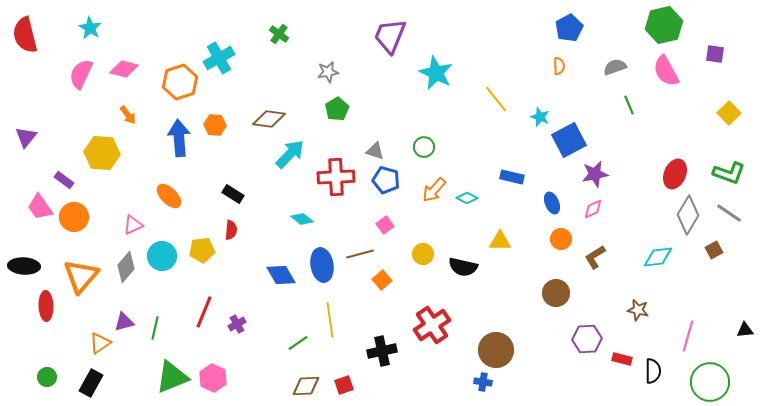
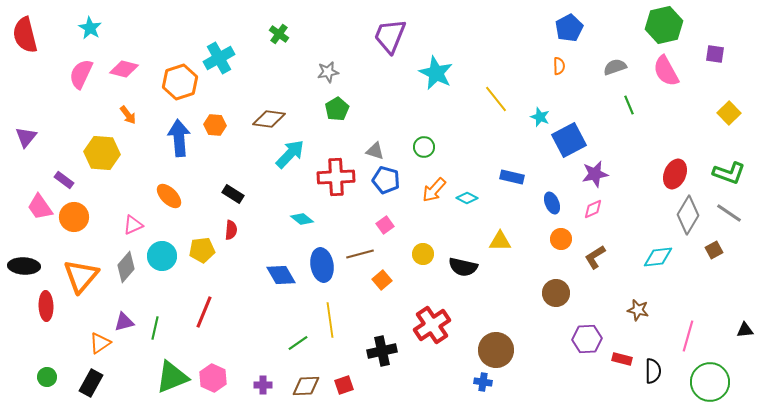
purple cross at (237, 324): moved 26 px right, 61 px down; rotated 30 degrees clockwise
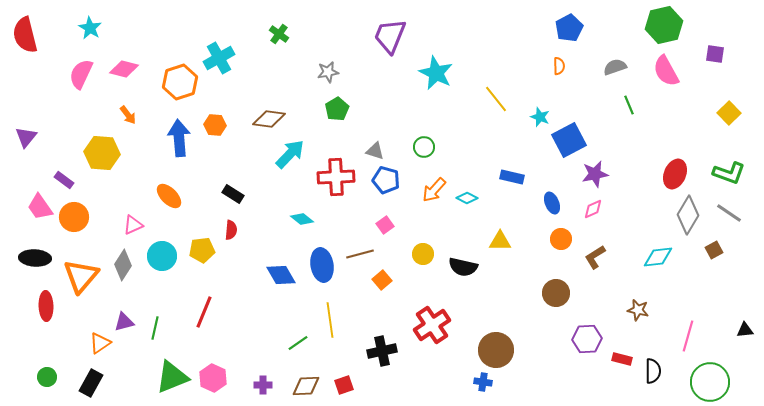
black ellipse at (24, 266): moved 11 px right, 8 px up
gray diamond at (126, 267): moved 3 px left, 2 px up; rotated 8 degrees counterclockwise
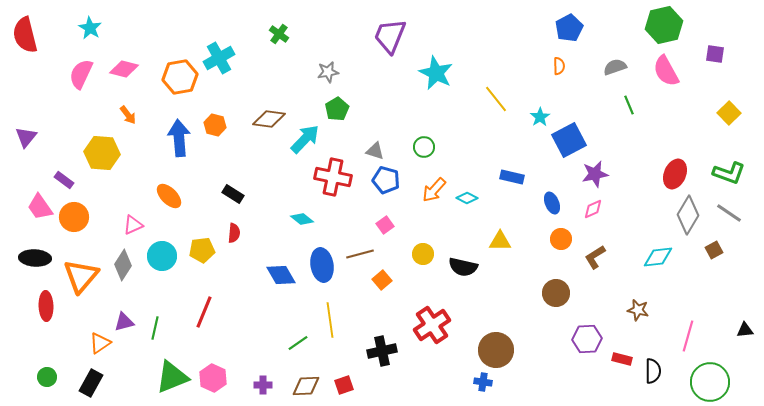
orange hexagon at (180, 82): moved 5 px up; rotated 8 degrees clockwise
cyan star at (540, 117): rotated 18 degrees clockwise
orange hexagon at (215, 125): rotated 10 degrees clockwise
cyan arrow at (290, 154): moved 15 px right, 15 px up
red cross at (336, 177): moved 3 px left; rotated 15 degrees clockwise
red semicircle at (231, 230): moved 3 px right, 3 px down
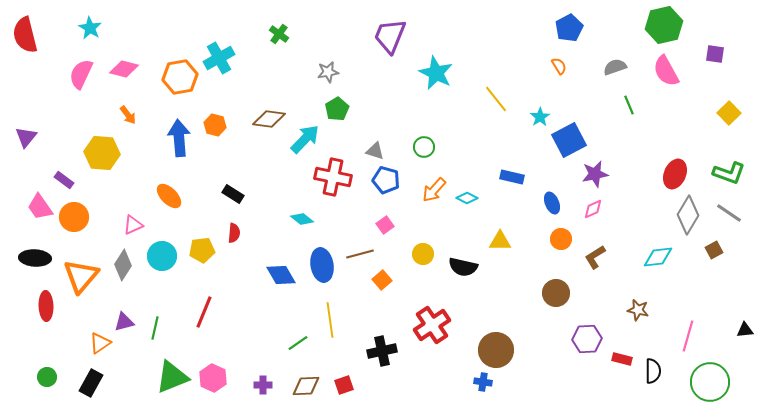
orange semicircle at (559, 66): rotated 30 degrees counterclockwise
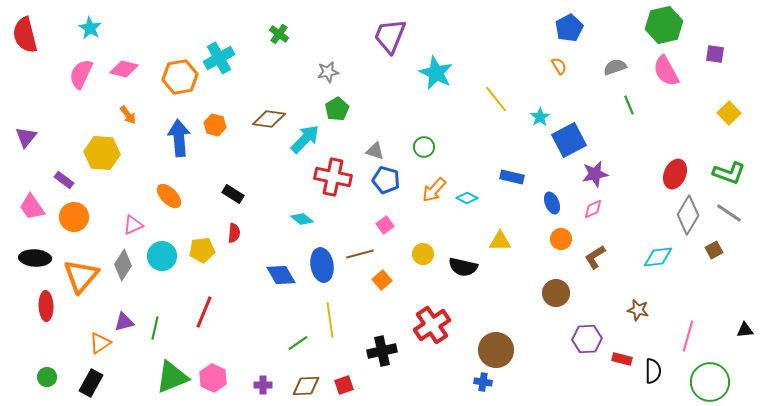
pink trapezoid at (40, 207): moved 8 px left
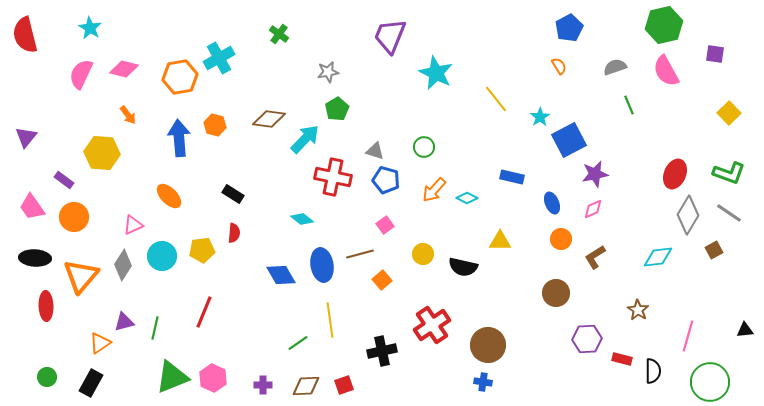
brown star at (638, 310): rotated 20 degrees clockwise
brown circle at (496, 350): moved 8 px left, 5 px up
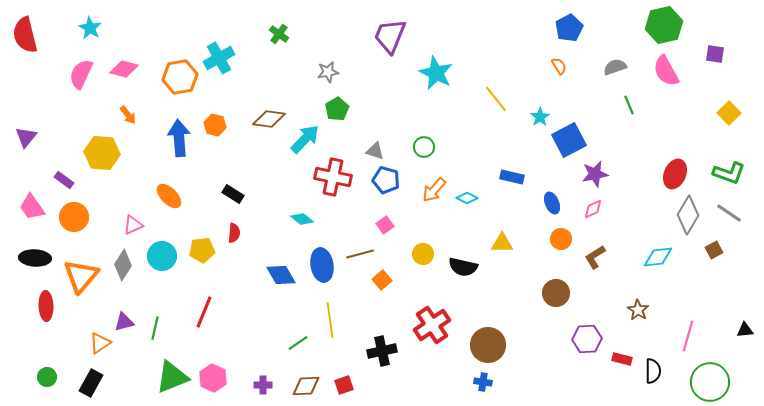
yellow triangle at (500, 241): moved 2 px right, 2 px down
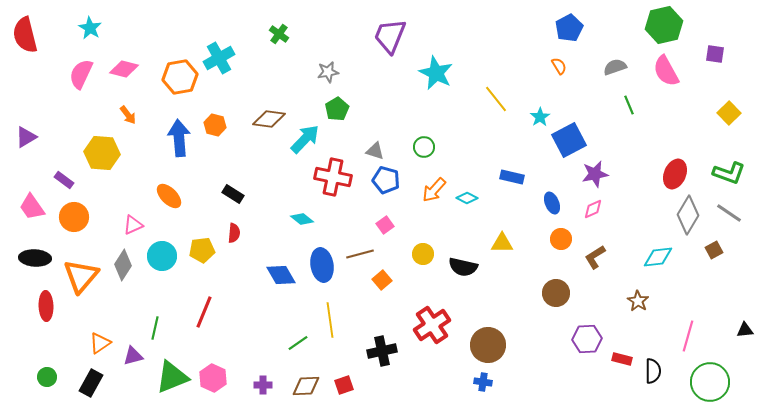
purple triangle at (26, 137): rotated 20 degrees clockwise
brown star at (638, 310): moved 9 px up
purple triangle at (124, 322): moved 9 px right, 34 px down
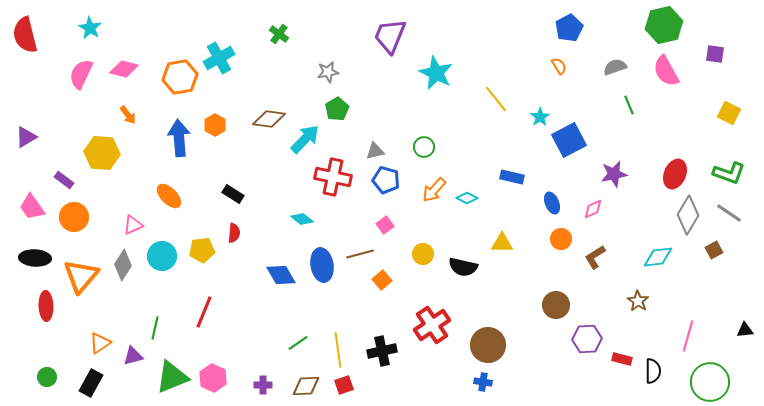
yellow square at (729, 113): rotated 20 degrees counterclockwise
orange hexagon at (215, 125): rotated 15 degrees clockwise
gray triangle at (375, 151): rotated 30 degrees counterclockwise
purple star at (595, 174): moved 19 px right
brown circle at (556, 293): moved 12 px down
yellow line at (330, 320): moved 8 px right, 30 px down
